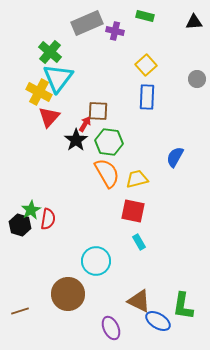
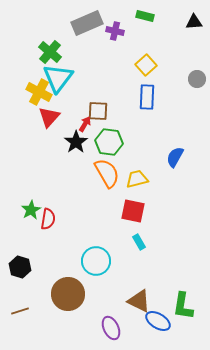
black star: moved 2 px down
black hexagon: moved 42 px down
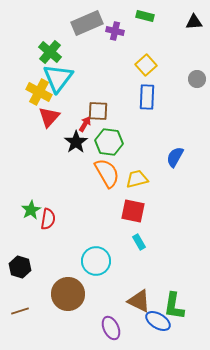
green L-shape: moved 9 px left
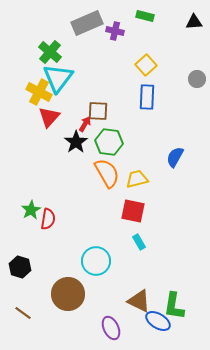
brown line: moved 3 px right, 2 px down; rotated 54 degrees clockwise
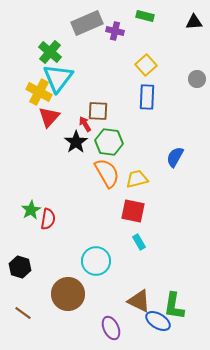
red arrow: rotated 63 degrees counterclockwise
